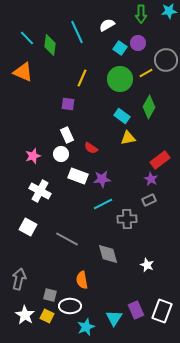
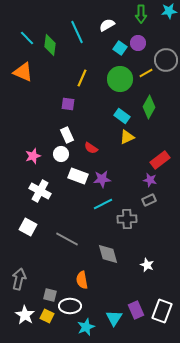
yellow triangle at (128, 138): moved 1 px left, 1 px up; rotated 14 degrees counterclockwise
purple star at (151, 179): moved 1 px left, 1 px down; rotated 16 degrees counterclockwise
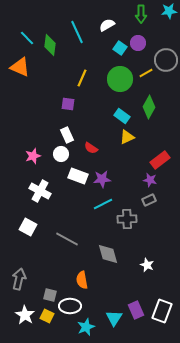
orange triangle at (23, 72): moved 3 px left, 5 px up
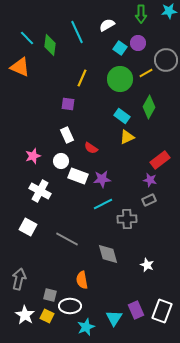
white circle at (61, 154): moved 7 px down
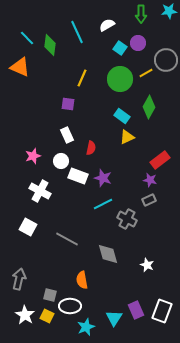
red semicircle at (91, 148): rotated 112 degrees counterclockwise
purple star at (102, 179): moved 1 px right, 1 px up; rotated 24 degrees clockwise
gray cross at (127, 219): rotated 30 degrees clockwise
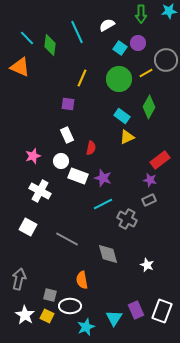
green circle at (120, 79): moved 1 px left
